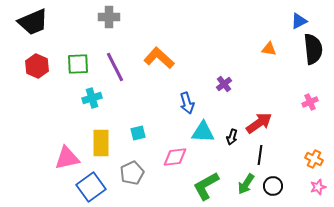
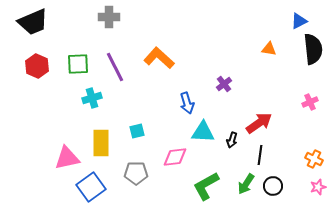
cyan square: moved 1 px left, 2 px up
black arrow: moved 3 px down
gray pentagon: moved 4 px right; rotated 25 degrees clockwise
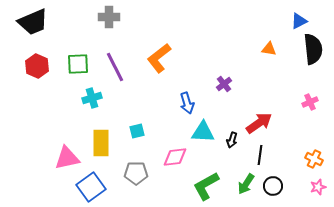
orange L-shape: rotated 80 degrees counterclockwise
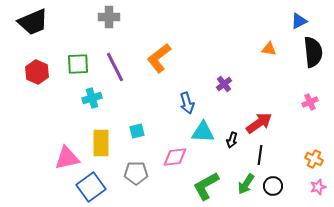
black semicircle: moved 3 px down
red hexagon: moved 6 px down
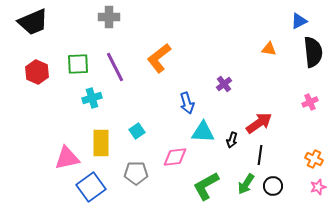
cyan square: rotated 21 degrees counterclockwise
